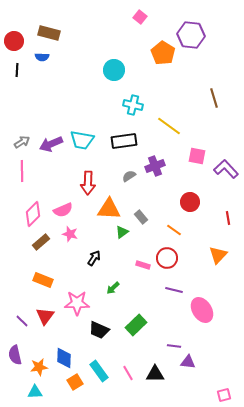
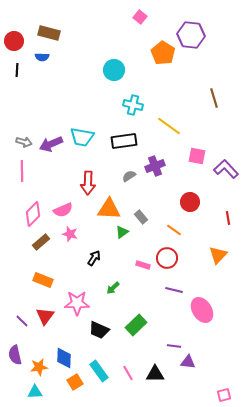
cyan trapezoid at (82, 140): moved 3 px up
gray arrow at (22, 142): moved 2 px right; rotated 49 degrees clockwise
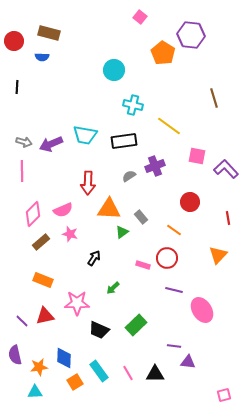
black line at (17, 70): moved 17 px down
cyan trapezoid at (82, 137): moved 3 px right, 2 px up
red triangle at (45, 316): rotated 42 degrees clockwise
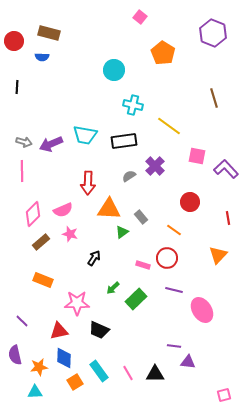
purple hexagon at (191, 35): moved 22 px right, 2 px up; rotated 16 degrees clockwise
purple cross at (155, 166): rotated 24 degrees counterclockwise
red triangle at (45, 316): moved 14 px right, 15 px down
green rectangle at (136, 325): moved 26 px up
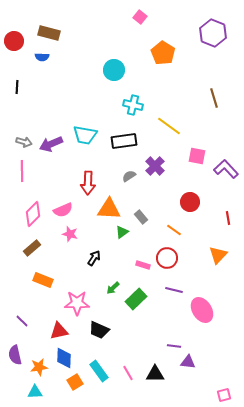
brown rectangle at (41, 242): moved 9 px left, 6 px down
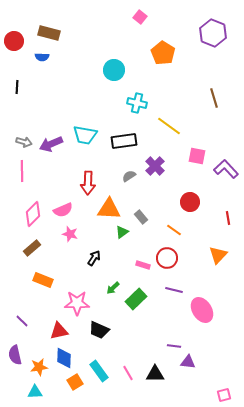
cyan cross at (133, 105): moved 4 px right, 2 px up
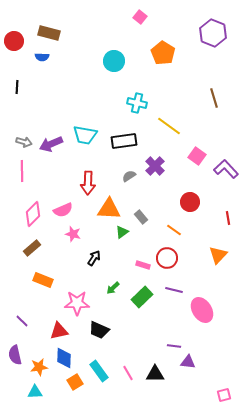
cyan circle at (114, 70): moved 9 px up
pink square at (197, 156): rotated 24 degrees clockwise
pink star at (70, 234): moved 3 px right
green rectangle at (136, 299): moved 6 px right, 2 px up
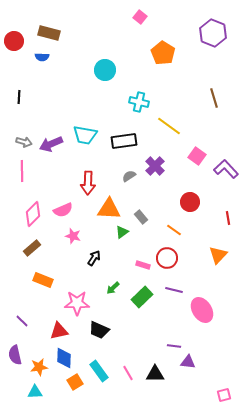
cyan circle at (114, 61): moved 9 px left, 9 px down
black line at (17, 87): moved 2 px right, 10 px down
cyan cross at (137, 103): moved 2 px right, 1 px up
pink star at (73, 234): moved 2 px down
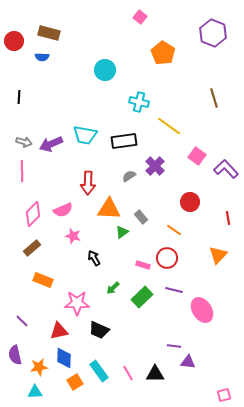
black arrow at (94, 258): rotated 63 degrees counterclockwise
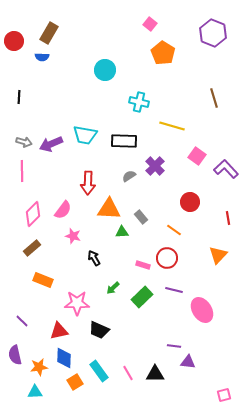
pink square at (140, 17): moved 10 px right, 7 px down
brown rectangle at (49, 33): rotated 75 degrees counterclockwise
yellow line at (169, 126): moved 3 px right; rotated 20 degrees counterclockwise
black rectangle at (124, 141): rotated 10 degrees clockwise
pink semicircle at (63, 210): rotated 30 degrees counterclockwise
green triangle at (122, 232): rotated 32 degrees clockwise
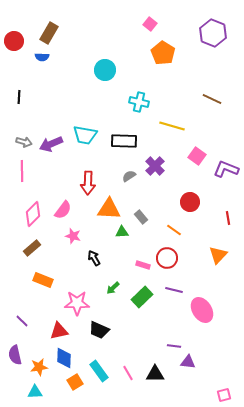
brown line at (214, 98): moved 2 px left, 1 px down; rotated 48 degrees counterclockwise
purple L-shape at (226, 169): rotated 25 degrees counterclockwise
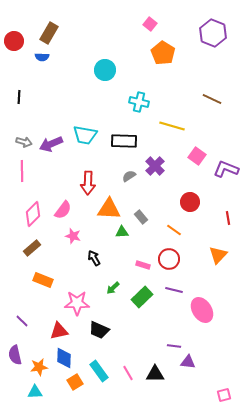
red circle at (167, 258): moved 2 px right, 1 px down
